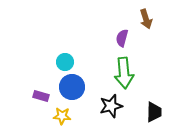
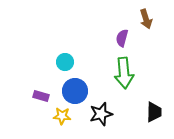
blue circle: moved 3 px right, 4 px down
black star: moved 10 px left, 8 px down
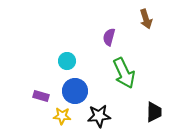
purple semicircle: moved 13 px left, 1 px up
cyan circle: moved 2 px right, 1 px up
green arrow: rotated 20 degrees counterclockwise
black star: moved 2 px left, 2 px down; rotated 10 degrees clockwise
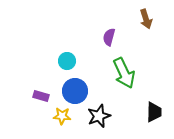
black star: rotated 15 degrees counterclockwise
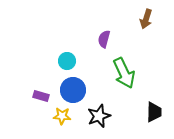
brown arrow: rotated 36 degrees clockwise
purple semicircle: moved 5 px left, 2 px down
blue circle: moved 2 px left, 1 px up
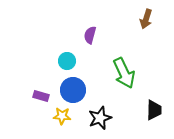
purple semicircle: moved 14 px left, 4 px up
black trapezoid: moved 2 px up
black star: moved 1 px right, 2 px down
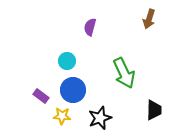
brown arrow: moved 3 px right
purple semicircle: moved 8 px up
purple rectangle: rotated 21 degrees clockwise
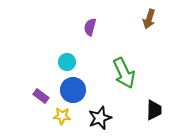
cyan circle: moved 1 px down
